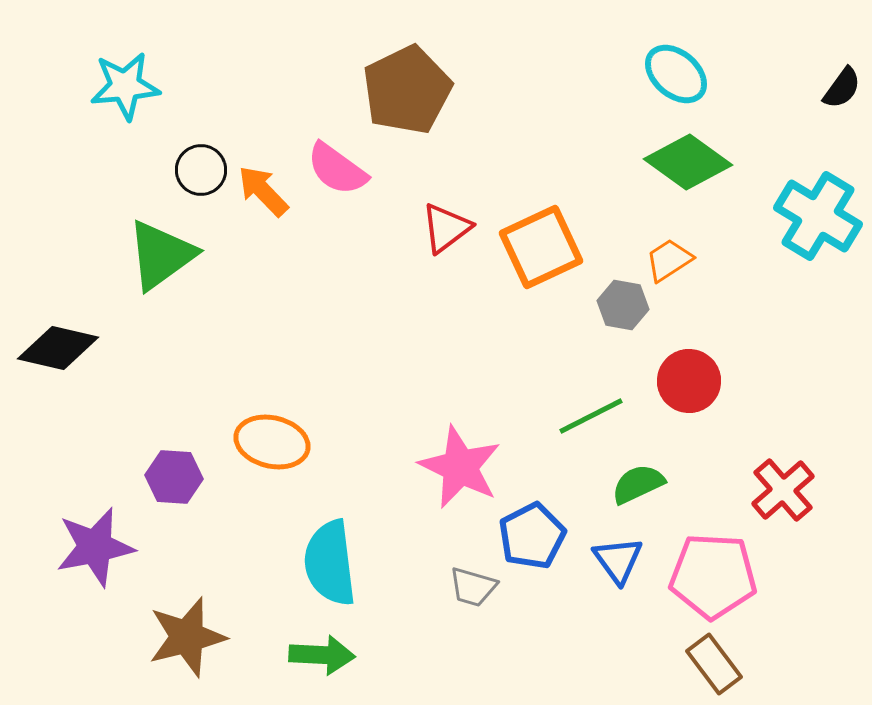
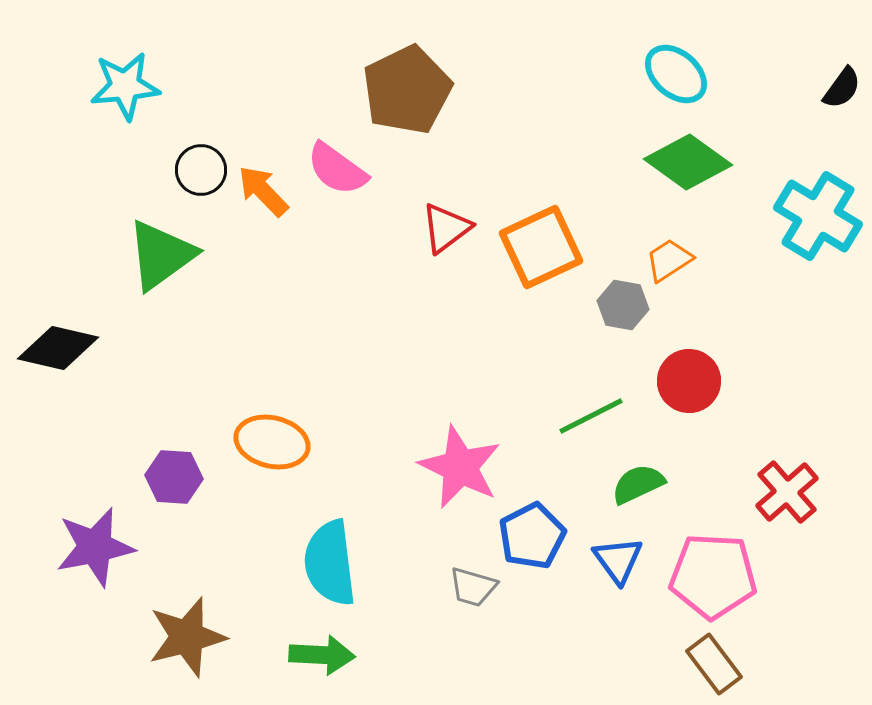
red cross: moved 4 px right, 2 px down
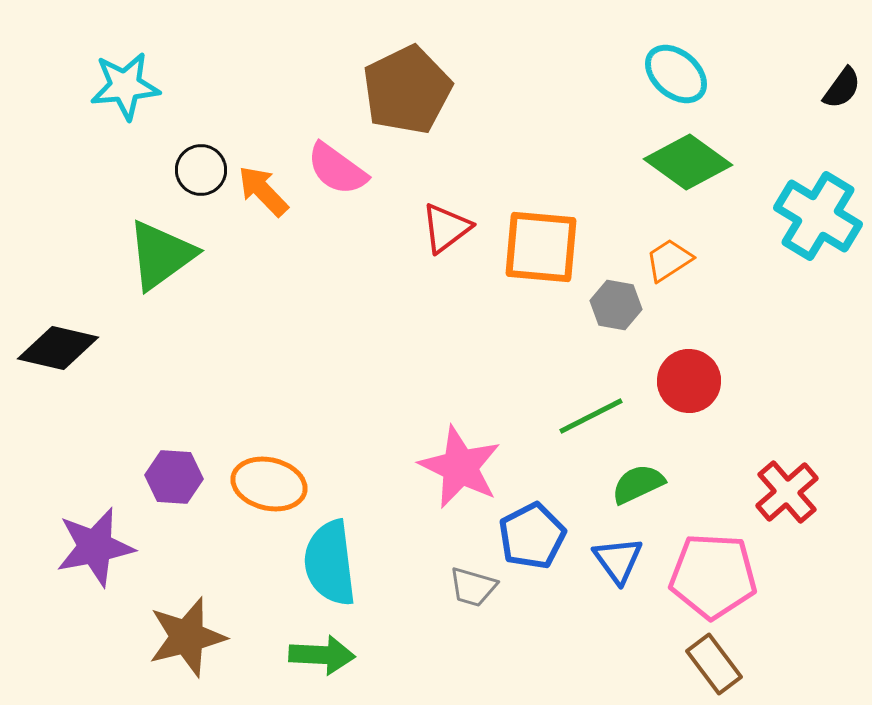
orange square: rotated 30 degrees clockwise
gray hexagon: moved 7 px left
orange ellipse: moved 3 px left, 42 px down
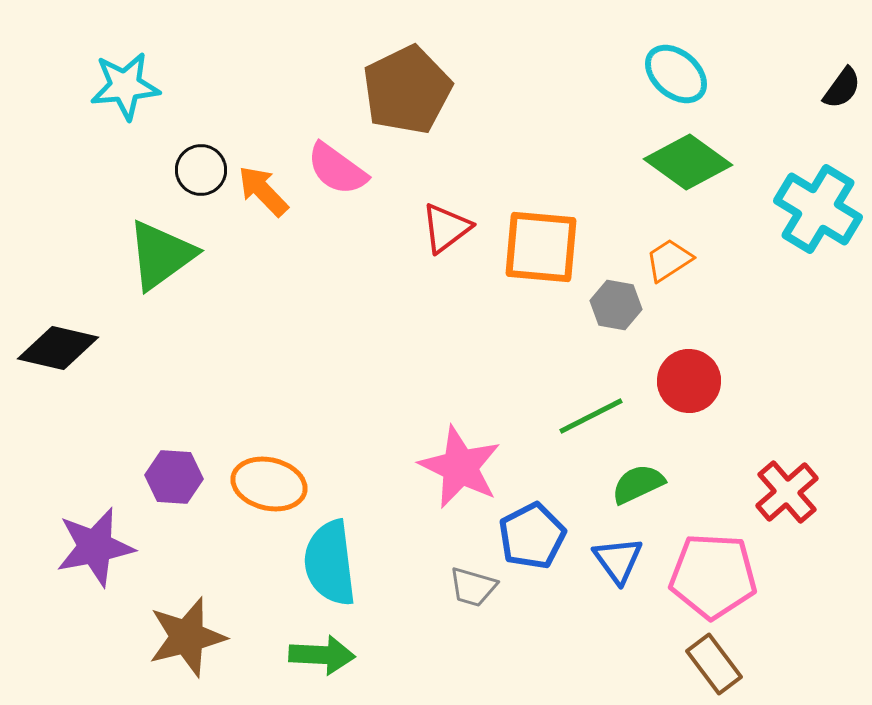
cyan cross: moved 7 px up
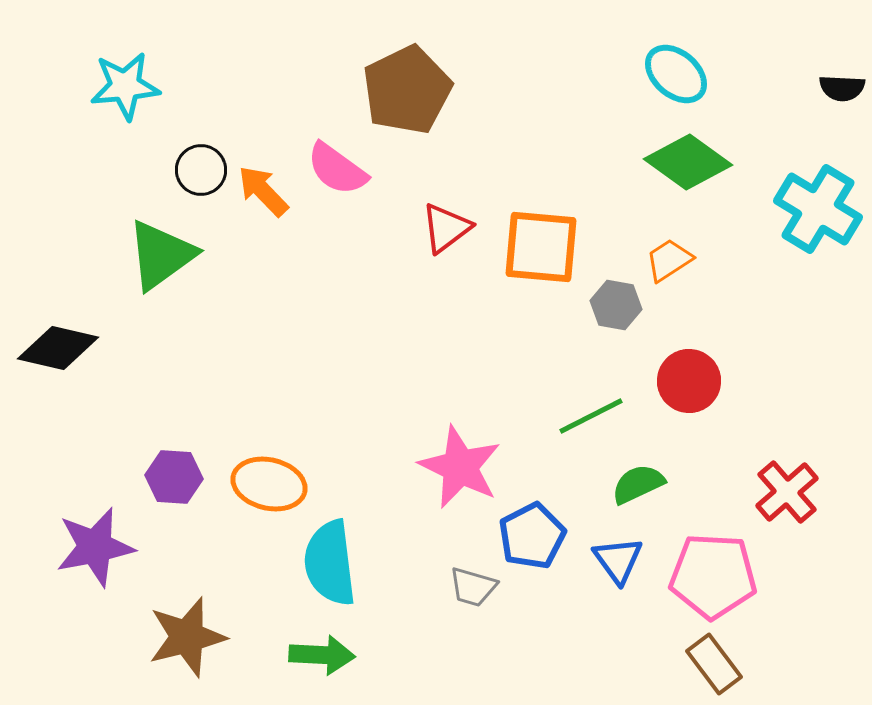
black semicircle: rotated 57 degrees clockwise
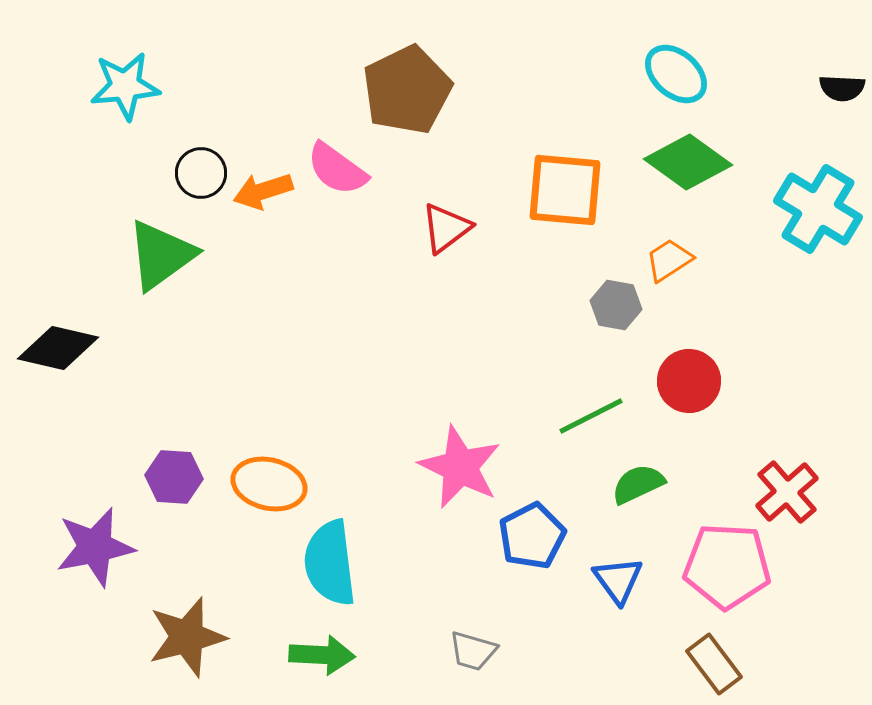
black circle: moved 3 px down
orange arrow: rotated 64 degrees counterclockwise
orange square: moved 24 px right, 57 px up
blue triangle: moved 20 px down
pink pentagon: moved 14 px right, 10 px up
gray trapezoid: moved 64 px down
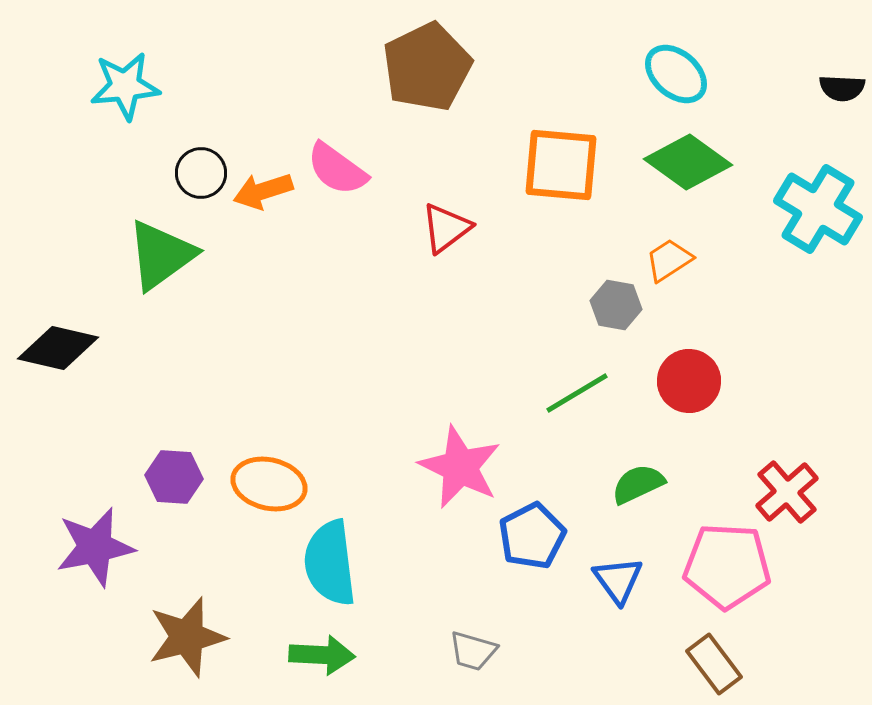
brown pentagon: moved 20 px right, 23 px up
orange square: moved 4 px left, 25 px up
green line: moved 14 px left, 23 px up; rotated 4 degrees counterclockwise
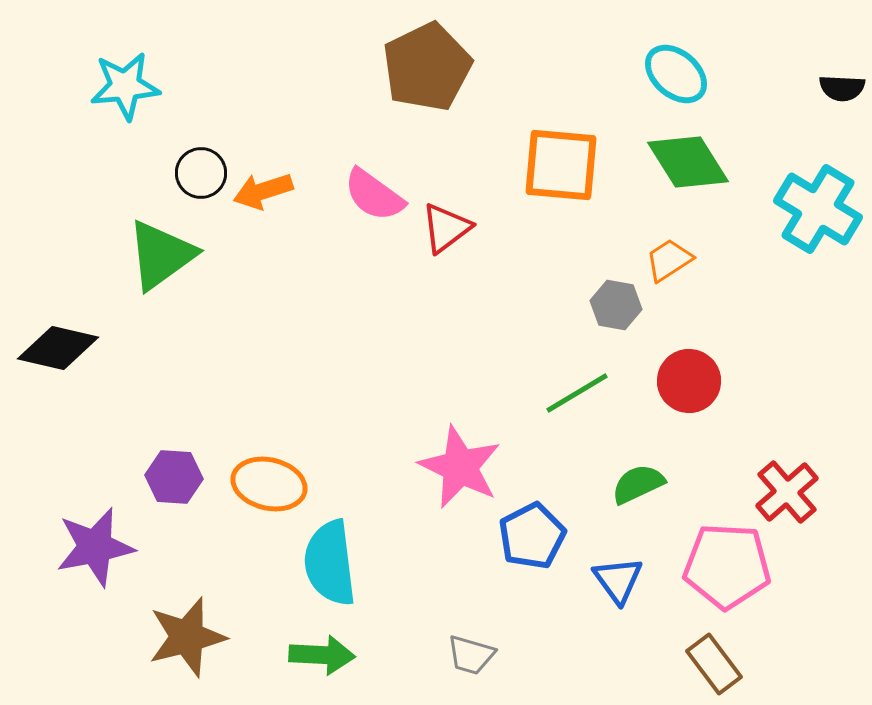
green diamond: rotated 22 degrees clockwise
pink semicircle: moved 37 px right, 26 px down
gray trapezoid: moved 2 px left, 4 px down
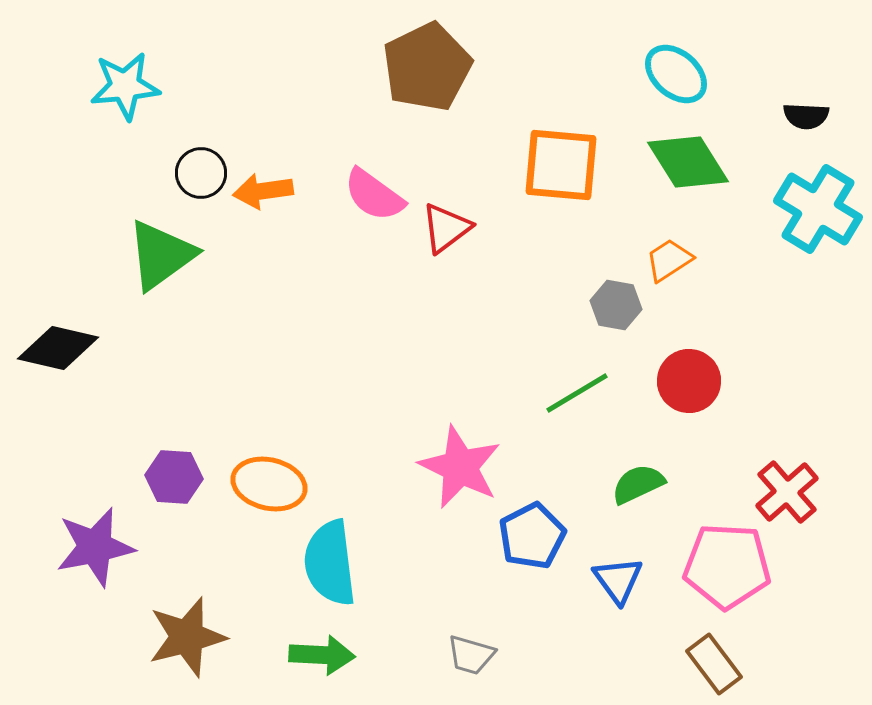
black semicircle: moved 36 px left, 28 px down
orange arrow: rotated 10 degrees clockwise
